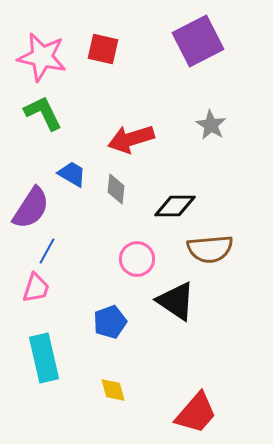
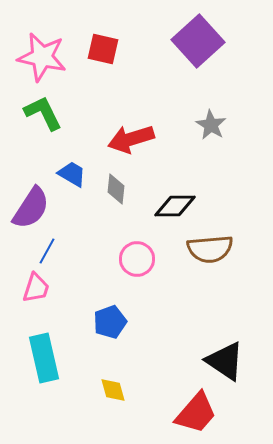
purple square: rotated 15 degrees counterclockwise
black triangle: moved 49 px right, 60 px down
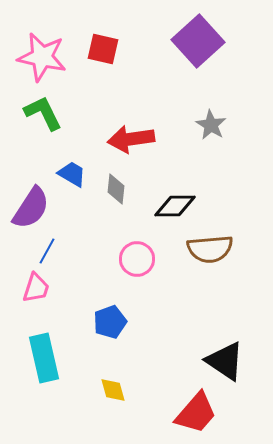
red arrow: rotated 9 degrees clockwise
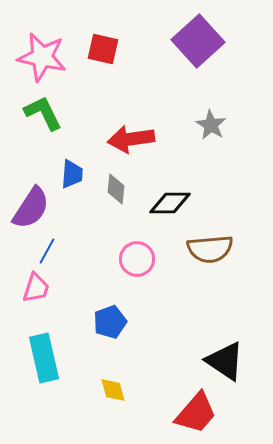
blue trapezoid: rotated 64 degrees clockwise
black diamond: moved 5 px left, 3 px up
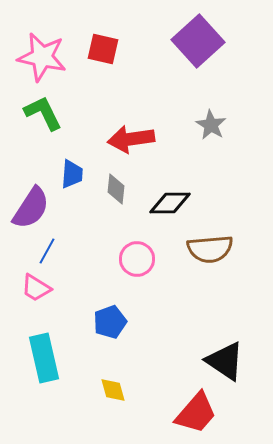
pink trapezoid: rotated 104 degrees clockwise
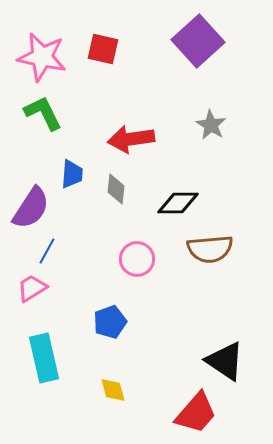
black diamond: moved 8 px right
pink trapezoid: moved 4 px left; rotated 116 degrees clockwise
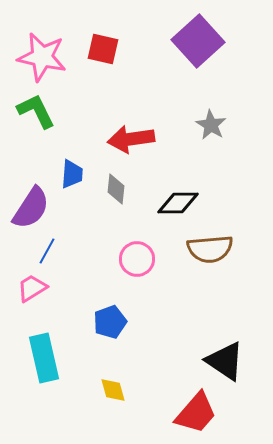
green L-shape: moved 7 px left, 2 px up
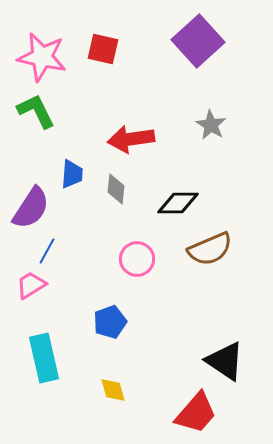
brown semicircle: rotated 18 degrees counterclockwise
pink trapezoid: moved 1 px left, 3 px up
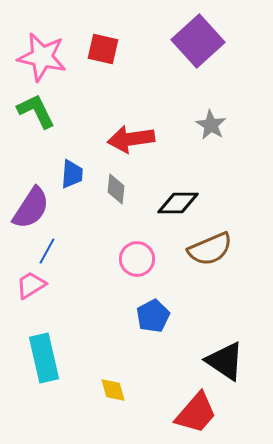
blue pentagon: moved 43 px right, 6 px up; rotated 8 degrees counterclockwise
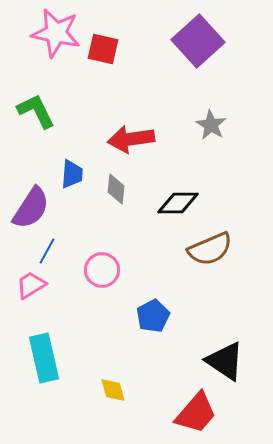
pink star: moved 14 px right, 24 px up
pink circle: moved 35 px left, 11 px down
